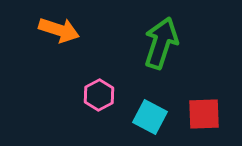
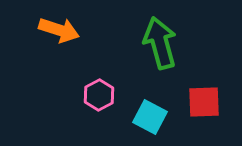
green arrow: moved 1 px left; rotated 33 degrees counterclockwise
red square: moved 12 px up
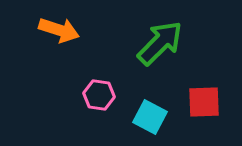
green arrow: rotated 60 degrees clockwise
pink hexagon: rotated 24 degrees counterclockwise
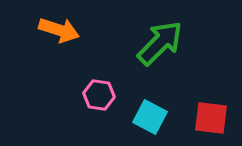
red square: moved 7 px right, 16 px down; rotated 9 degrees clockwise
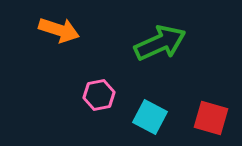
green arrow: rotated 21 degrees clockwise
pink hexagon: rotated 20 degrees counterclockwise
red square: rotated 9 degrees clockwise
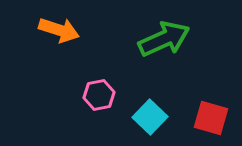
green arrow: moved 4 px right, 4 px up
cyan square: rotated 16 degrees clockwise
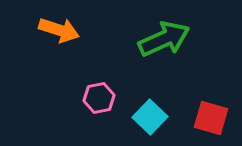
pink hexagon: moved 3 px down
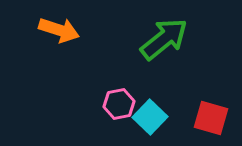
green arrow: rotated 15 degrees counterclockwise
pink hexagon: moved 20 px right, 6 px down
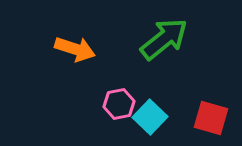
orange arrow: moved 16 px right, 19 px down
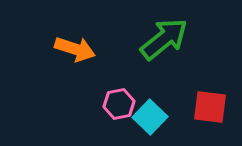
red square: moved 1 px left, 11 px up; rotated 9 degrees counterclockwise
